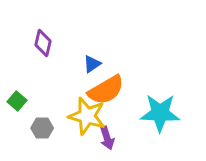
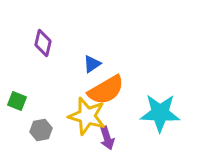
green square: rotated 18 degrees counterclockwise
gray hexagon: moved 1 px left, 2 px down; rotated 10 degrees counterclockwise
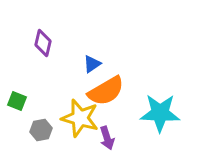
orange semicircle: moved 1 px down
yellow star: moved 7 px left, 2 px down
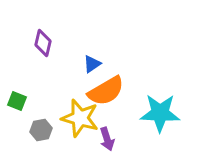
purple arrow: moved 1 px down
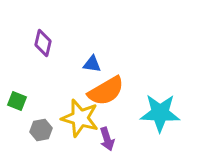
blue triangle: rotated 42 degrees clockwise
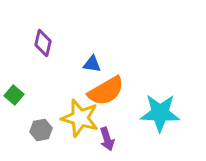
green square: moved 3 px left, 6 px up; rotated 18 degrees clockwise
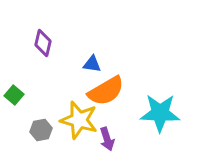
yellow star: moved 1 px left, 2 px down
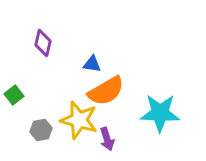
green square: rotated 12 degrees clockwise
